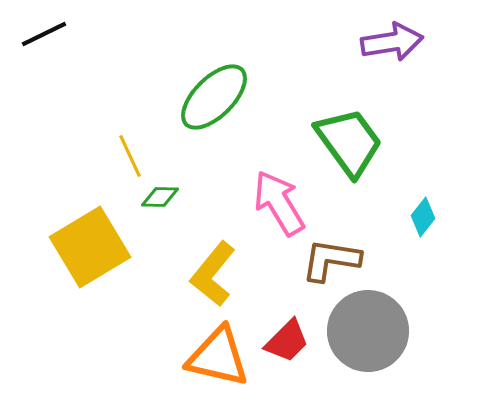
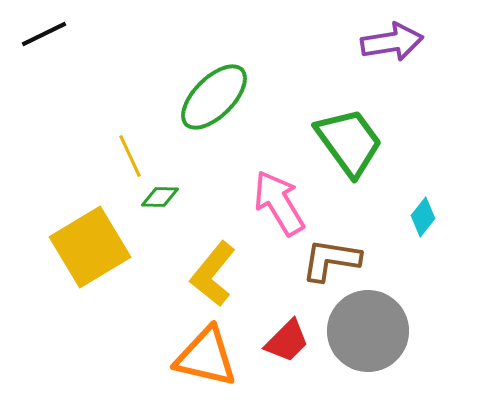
orange triangle: moved 12 px left
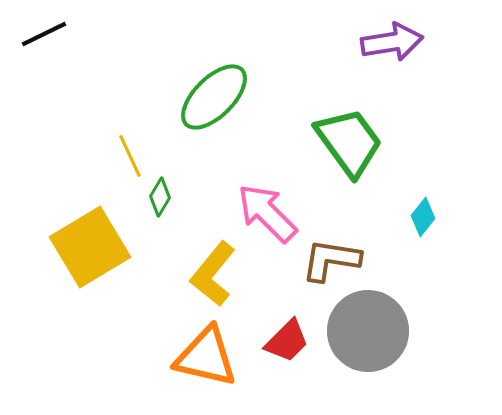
green diamond: rotated 60 degrees counterclockwise
pink arrow: moved 12 px left, 10 px down; rotated 14 degrees counterclockwise
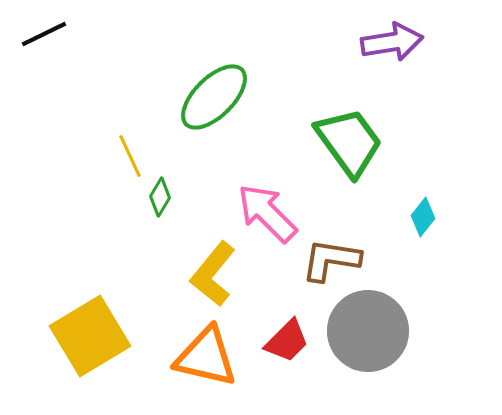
yellow square: moved 89 px down
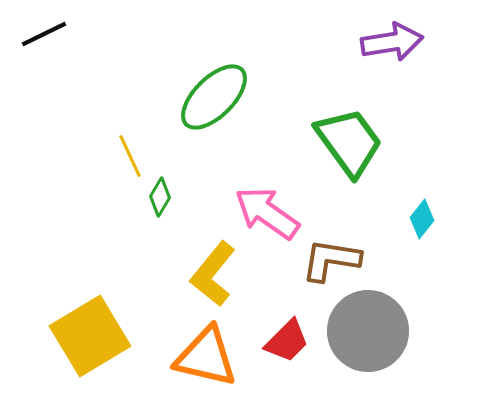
pink arrow: rotated 10 degrees counterclockwise
cyan diamond: moved 1 px left, 2 px down
